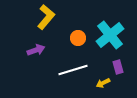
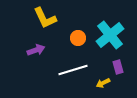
yellow L-shape: moved 1 px left, 1 px down; rotated 115 degrees clockwise
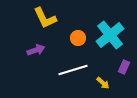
purple rectangle: moved 6 px right; rotated 40 degrees clockwise
yellow arrow: rotated 112 degrees counterclockwise
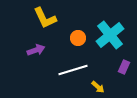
yellow arrow: moved 5 px left, 4 px down
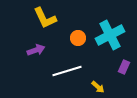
cyan cross: rotated 12 degrees clockwise
white line: moved 6 px left, 1 px down
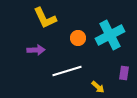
purple arrow: rotated 18 degrees clockwise
purple rectangle: moved 6 px down; rotated 16 degrees counterclockwise
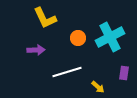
cyan cross: moved 2 px down
white line: moved 1 px down
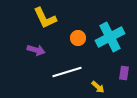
purple arrow: rotated 18 degrees clockwise
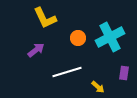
purple arrow: rotated 54 degrees counterclockwise
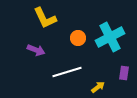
purple arrow: rotated 60 degrees clockwise
yellow arrow: rotated 80 degrees counterclockwise
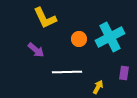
orange circle: moved 1 px right, 1 px down
purple arrow: rotated 18 degrees clockwise
white line: rotated 16 degrees clockwise
yellow arrow: rotated 24 degrees counterclockwise
